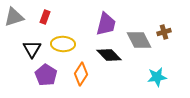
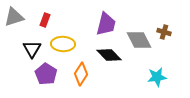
red rectangle: moved 3 px down
brown cross: rotated 32 degrees clockwise
purple pentagon: moved 1 px up
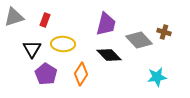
gray diamond: rotated 16 degrees counterclockwise
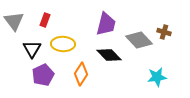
gray triangle: moved 4 px down; rotated 50 degrees counterclockwise
purple pentagon: moved 3 px left, 1 px down; rotated 15 degrees clockwise
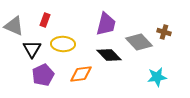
gray triangle: moved 5 px down; rotated 30 degrees counterclockwise
gray diamond: moved 2 px down
orange diamond: rotated 50 degrees clockwise
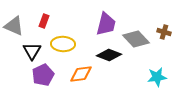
red rectangle: moved 1 px left, 1 px down
gray diamond: moved 3 px left, 3 px up
black triangle: moved 2 px down
black diamond: rotated 25 degrees counterclockwise
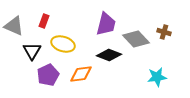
yellow ellipse: rotated 15 degrees clockwise
purple pentagon: moved 5 px right
